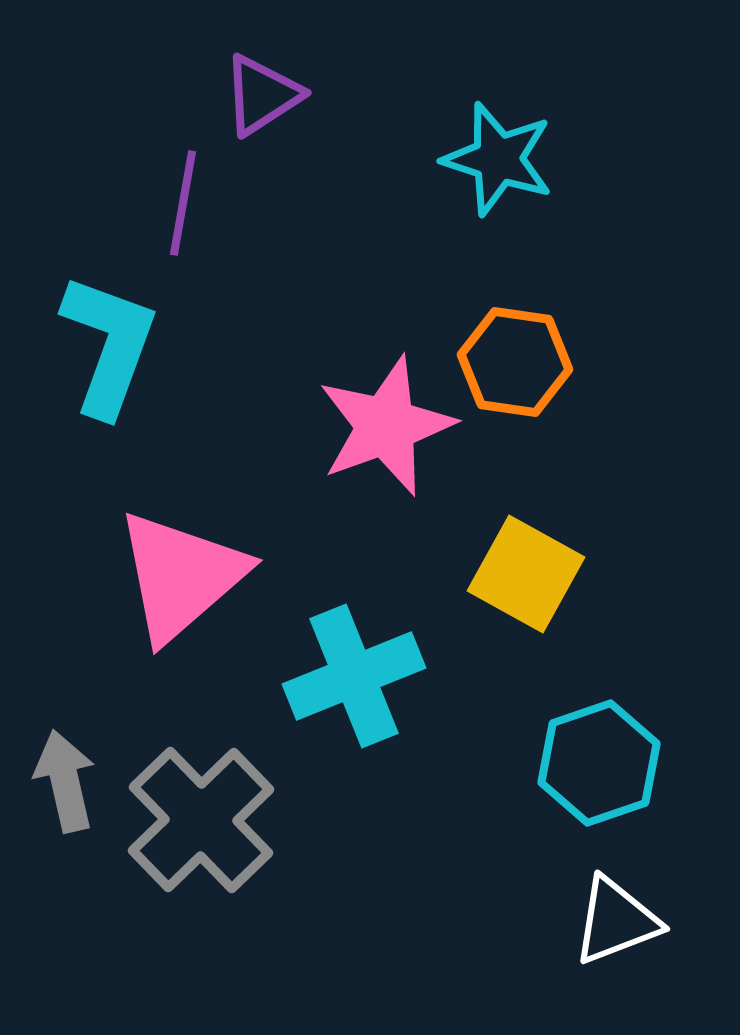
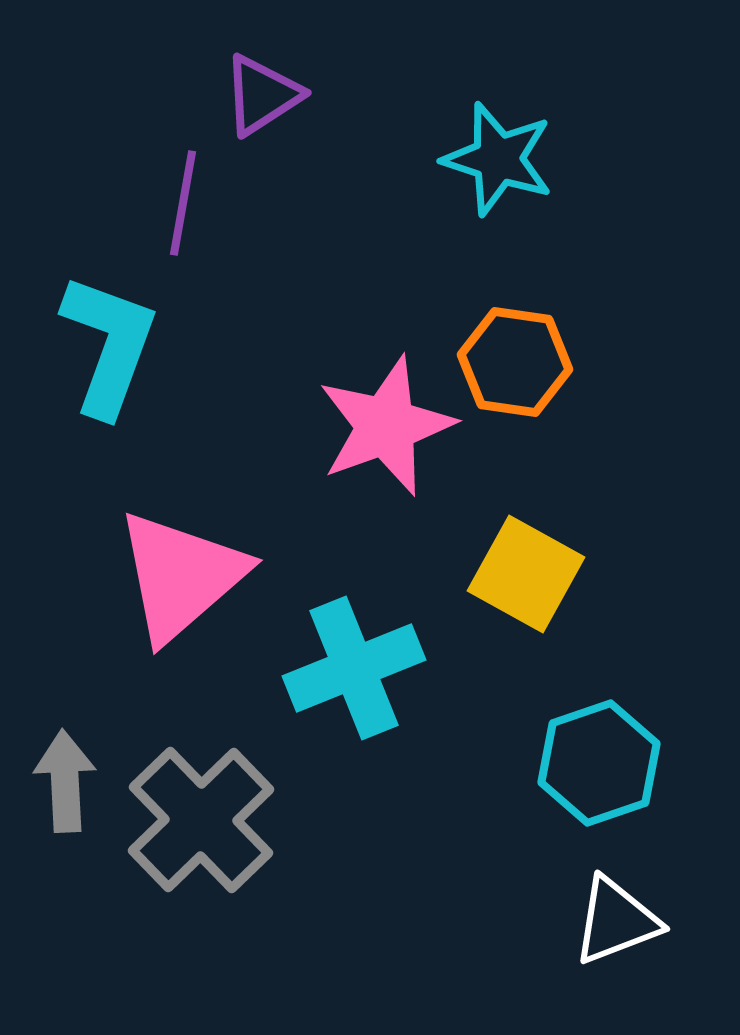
cyan cross: moved 8 px up
gray arrow: rotated 10 degrees clockwise
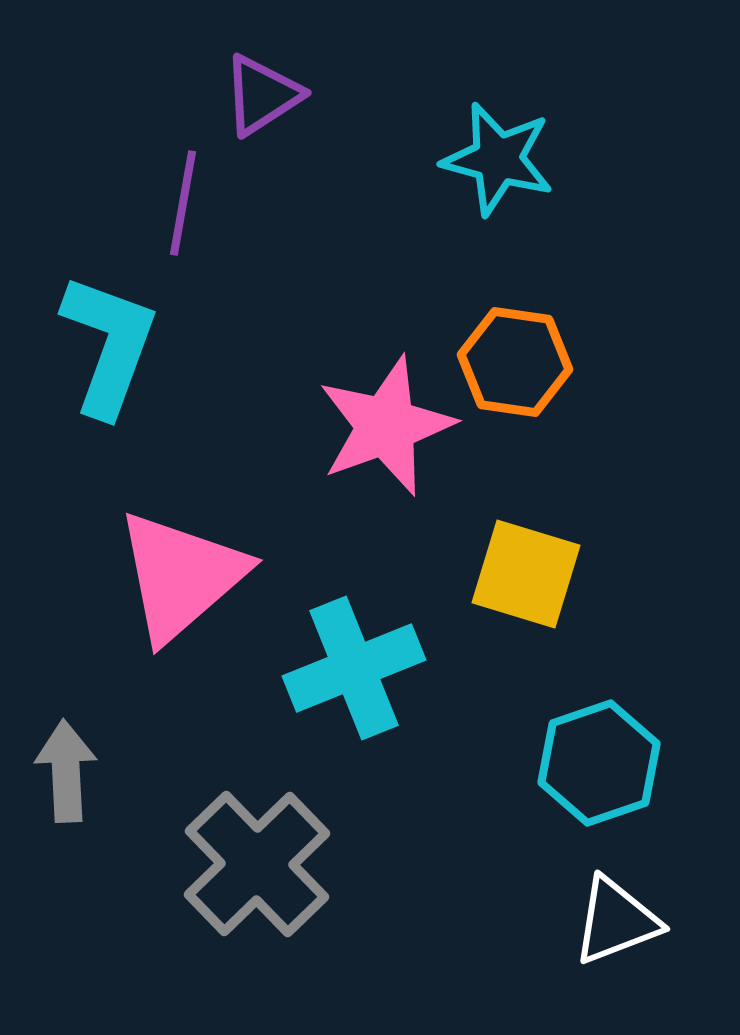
cyan star: rotated 3 degrees counterclockwise
yellow square: rotated 12 degrees counterclockwise
gray arrow: moved 1 px right, 10 px up
gray cross: moved 56 px right, 44 px down
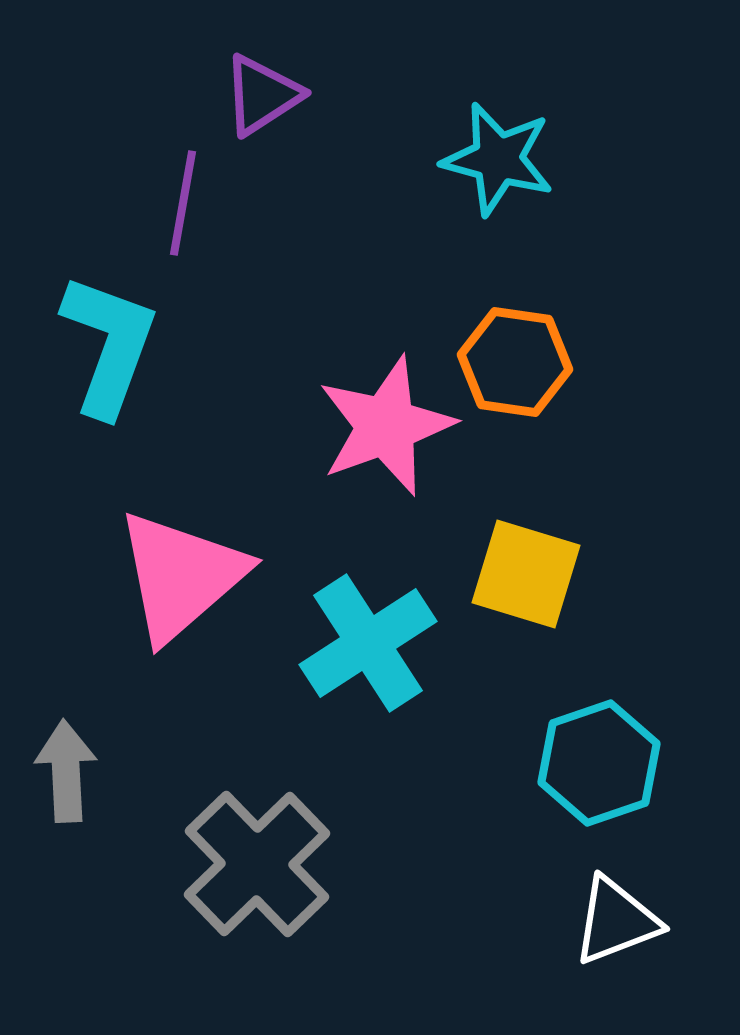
cyan cross: moved 14 px right, 25 px up; rotated 11 degrees counterclockwise
